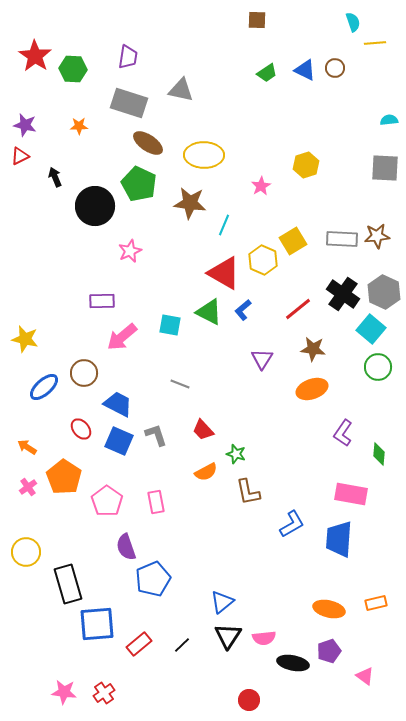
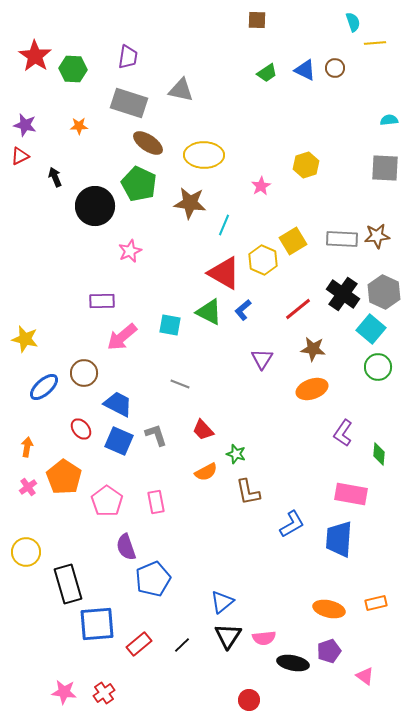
orange arrow at (27, 447): rotated 66 degrees clockwise
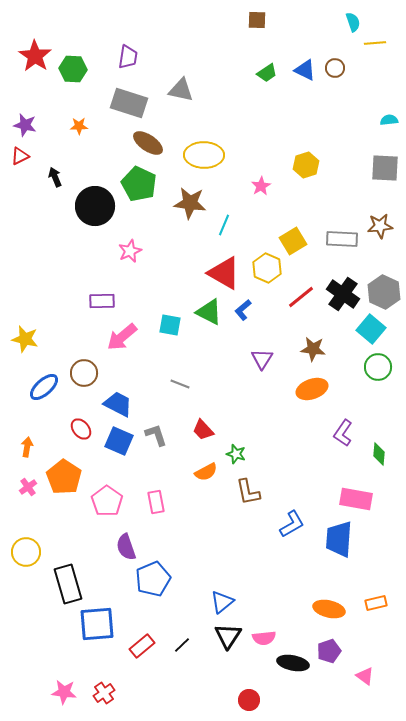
brown star at (377, 236): moved 3 px right, 10 px up
yellow hexagon at (263, 260): moved 4 px right, 8 px down
red line at (298, 309): moved 3 px right, 12 px up
pink rectangle at (351, 494): moved 5 px right, 5 px down
red rectangle at (139, 644): moved 3 px right, 2 px down
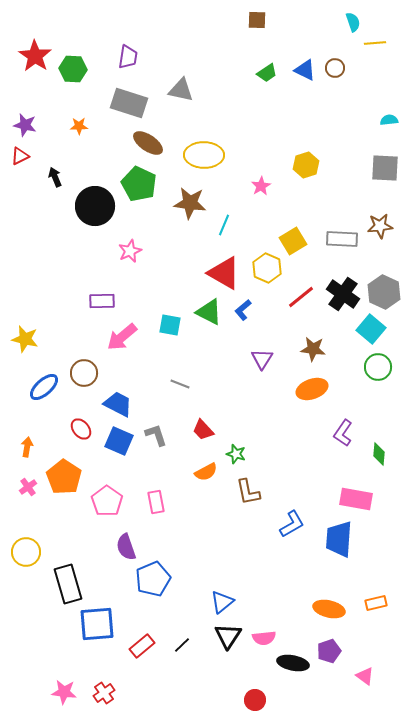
red circle at (249, 700): moved 6 px right
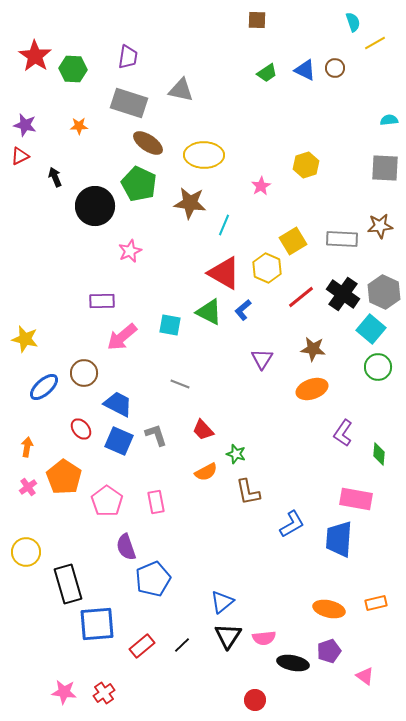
yellow line at (375, 43): rotated 25 degrees counterclockwise
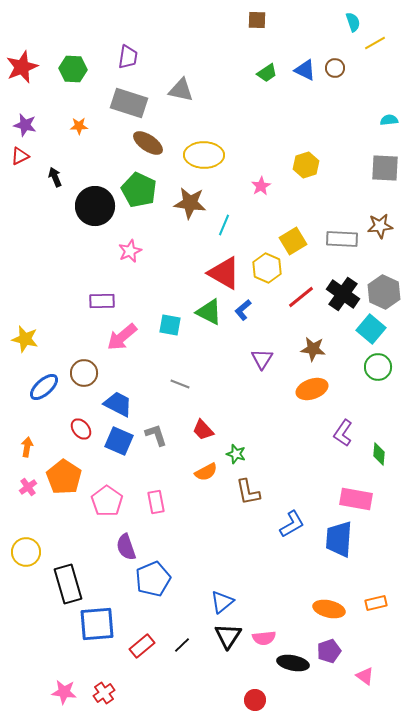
red star at (35, 56): moved 13 px left, 11 px down; rotated 16 degrees clockwise
green pentagon at (139, 184): moved 6 px down
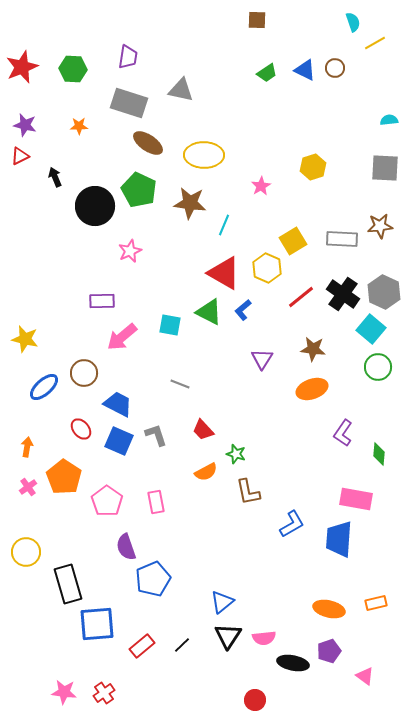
yellow hexagon at (306, 165): moved 7 px right, 2 px down
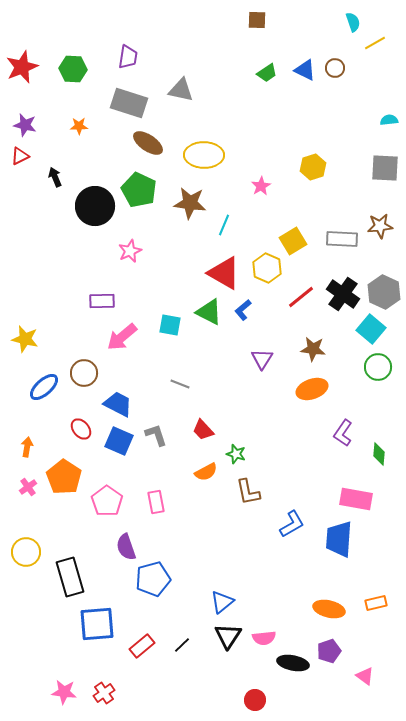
blue pentagon at (153, 579): rotated 8 degrees clockwise
black rectangle at (68, 584): moved 2 px right, 7 px up
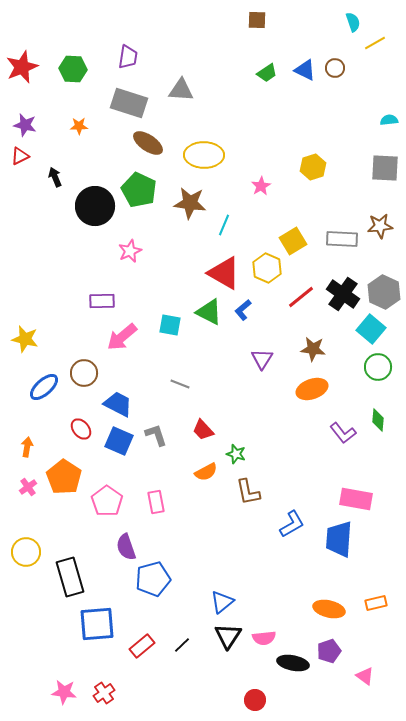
gray triangle at (181, 90): rotated 8 degrees counterclockwise
purple L-shape at (343, 433): rotated 72 degrees counterclockwise
green diamond at (379, 454): moved 1 px left, 34 px up
